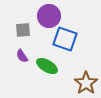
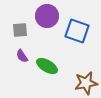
purple circle: moved 2 px left
gray square: moved 3 px left
blue square: moved 12 px right, 8 px up
brown star: rotated 25 degrees clockwise
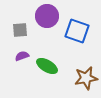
purple semicircle: rotated 104 degrees clockwise
brown star: moved 5 px up
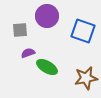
blue square: moved 6 px right
purple semicircle: moved 6 px right, 3 px up
green ellipse: moved 1 px down
